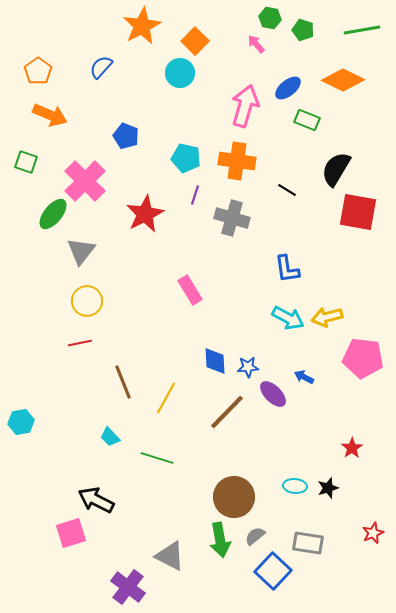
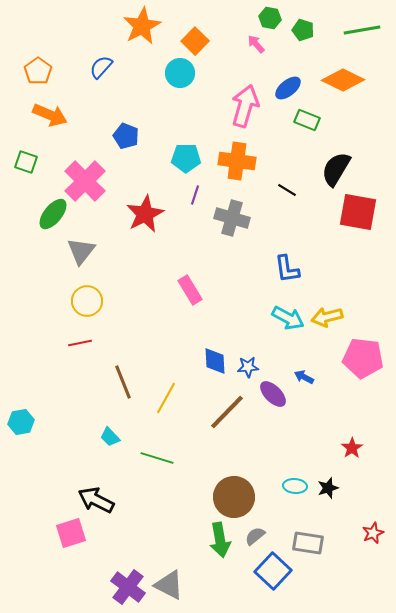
cyan pentagon at (186, 158): rotated 12 degrees counterclockwise
gray triangle at (170, 556): moved 1 px left, 29 px down
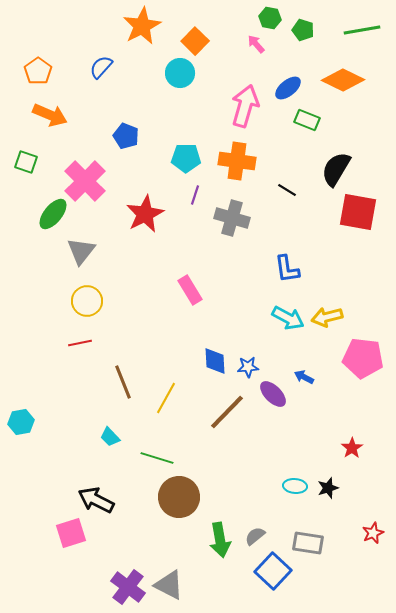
brown circle at (234, 497): moved 55 px left
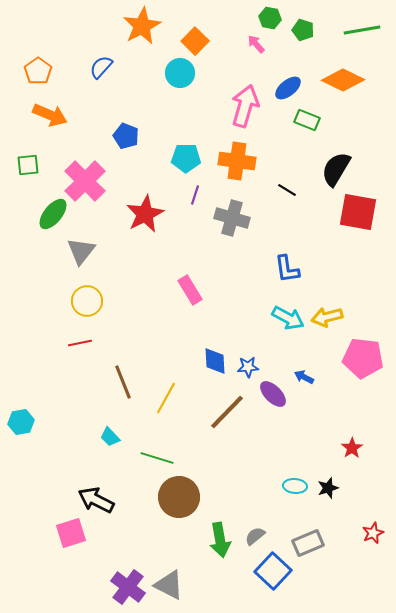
green square at (26, 162): moved 2 px right, 3 px down; rotated 25 degrees counterclockwise
gray rectangle at (308, 543): rotated 32 degrees counterclockwise
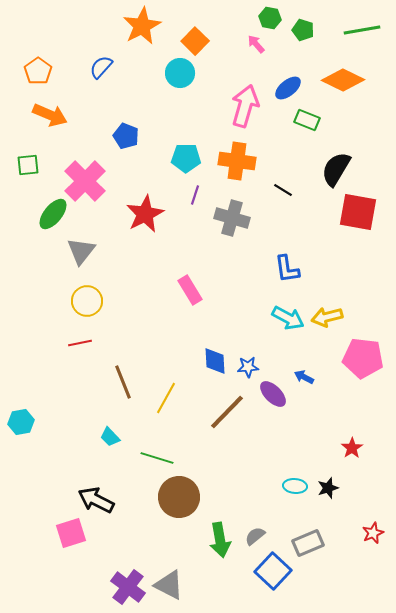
black line at (287, 190): moved 4 px left
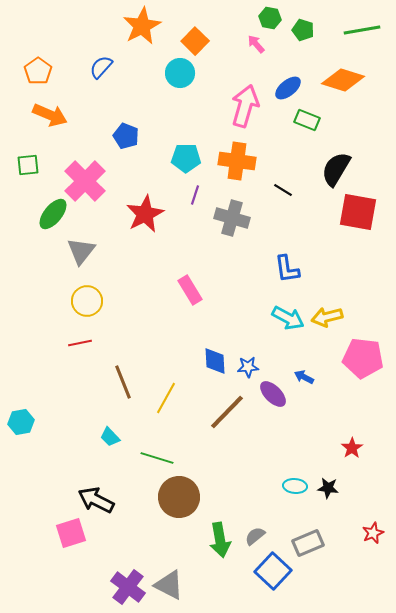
orange diamond at (343, 80): rotated 9 degrees counterclockwise
black star at (328, 488): rotated 25 degrees clockwise
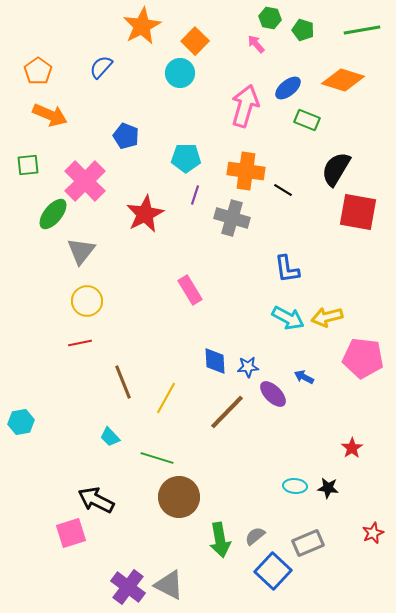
orange cross at (237, 161): moved 9 px right, 10 px down
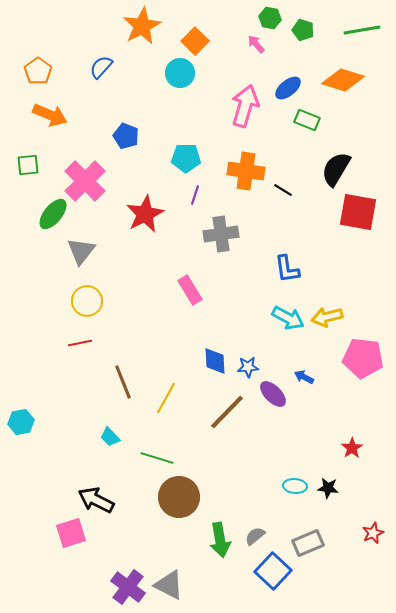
gray cross at (232, 218): moved 11 px left, 16 px down; rotated 24 degrees counterclockwise
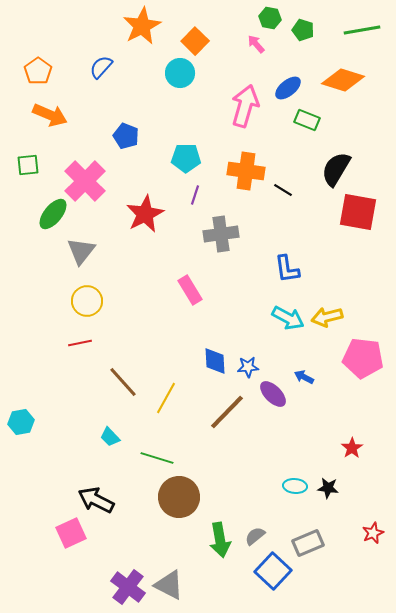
brown line at (123, 382): rotated 20 degrees counterclockwise
pink square at (71, 533): rotated 8 degrees counterclockwise
